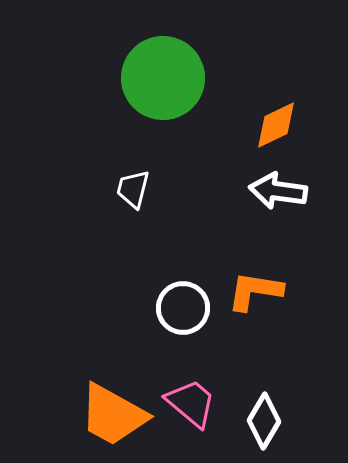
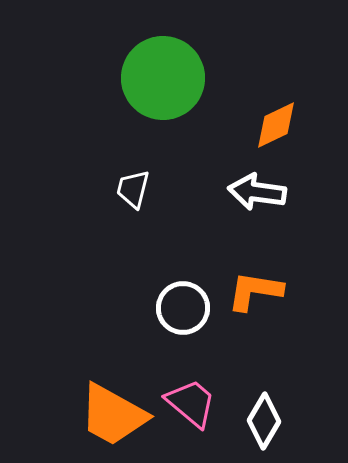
white arrow: moved 21 px left, 1 px down
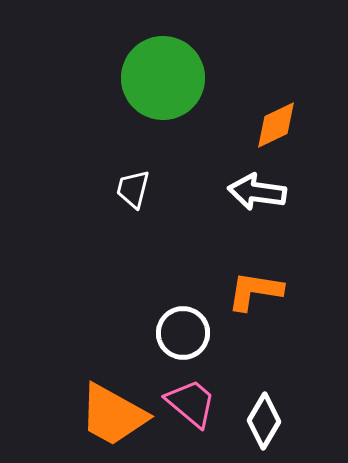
white circle: moved 25 px down
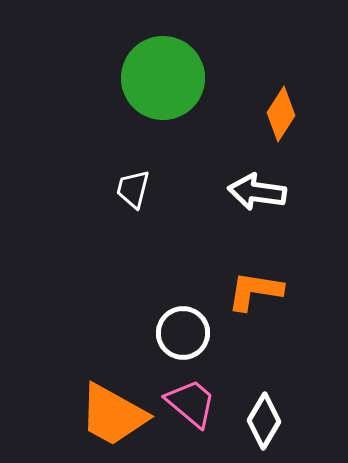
orange diamond: moved 5 px right, 11 px up; rotated 32 degrees counterclockwise
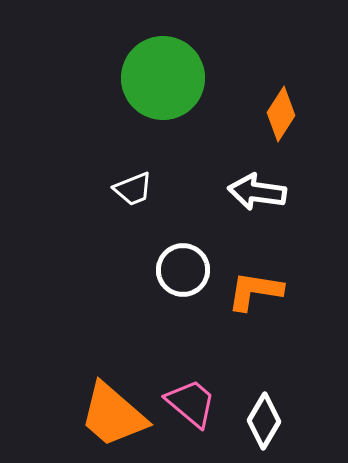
white trapezoid: rotated 126 degrees counterclockwise
white circle: moved 63 px up
orange trapezoid: rotated 12 degrees clockwise
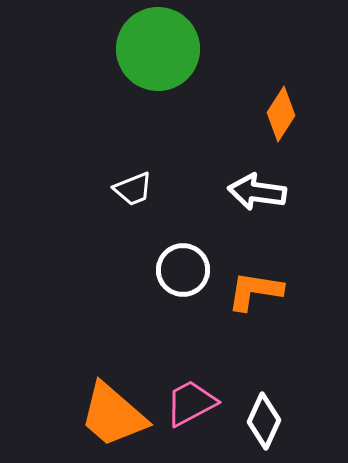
green circle: moved 5 px left, 29 px up
pink trapezoid: rotated 68 degrees counterclockwise
white diamond: rotated 6 degrees counterclockwise
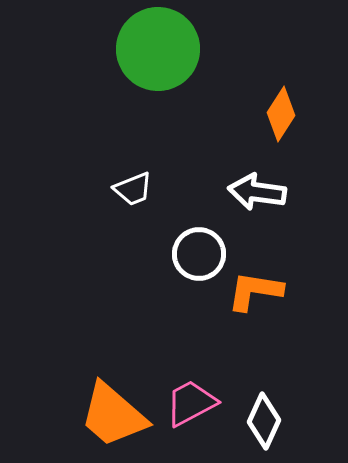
white circle: moved 16 px right, 16 px up
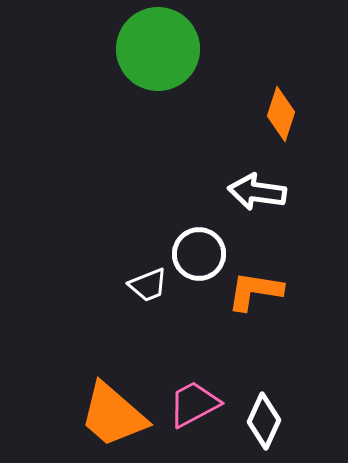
orange diamond: rotated 14 degrees counterclockwise
white trapezoid: moved 15 px right, 96 px down
pink trapezoid: moved 3 px right, 1 px down
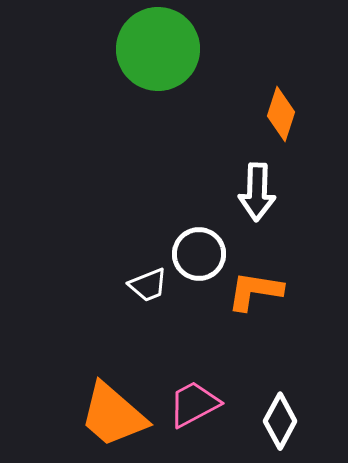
white arrow: rotated 96 degrees counterclockwise
white diamond: moved 16 px right; rotated 4 degrees clockwise
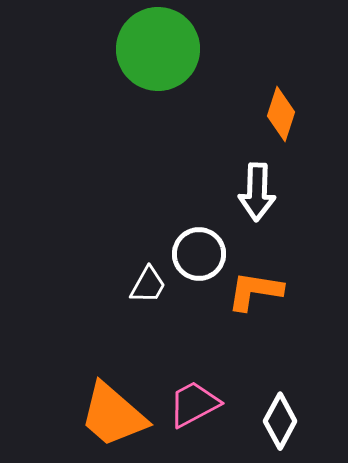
white trapezoid: rotated 39 degrees counterclockwise
